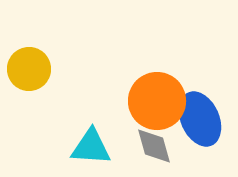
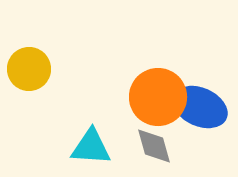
orange circle: moved 1 px right, 4 px up
blue ellipse: moved 12 px up; rotated 42 degrees counterclockwise
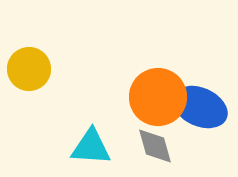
gray diamond: moved 1 px right
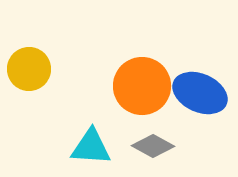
orange circle: moved 16 px left, 11 px up
blue ellipse: moved 14 px up
gray diamond: moved 2 px left; rotated 45 degrees counterclockwise
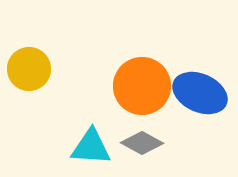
gray diamond: moved 11 px left, 3 px up
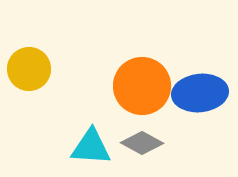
blue ellipse: rotated 30 degrees counterclockwise
